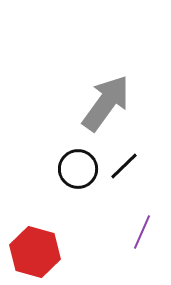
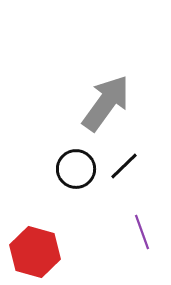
black circle: moved 2 px left
purple line: rotated 44 degrees counterclockwise
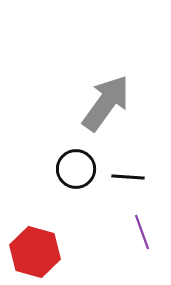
black line: moved 4 px right, 11 px down; rotated 48 degrees clockwise
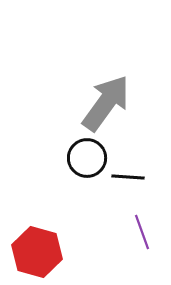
black circle: moved 11 px right, 11 px up
red hexagon: moved 2 px right
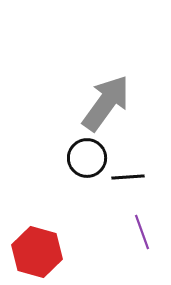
black line: rotated 8 degrees counterclockwise
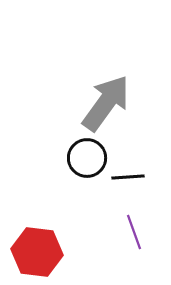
purple line: moved 8 px left
red hexagon: rotated 9 degrees counterclockwise
